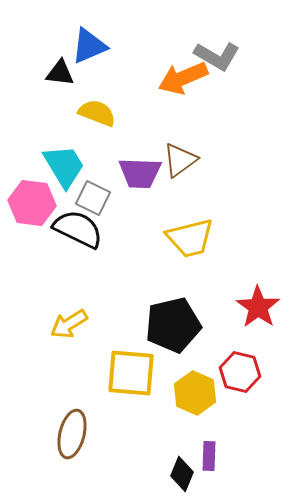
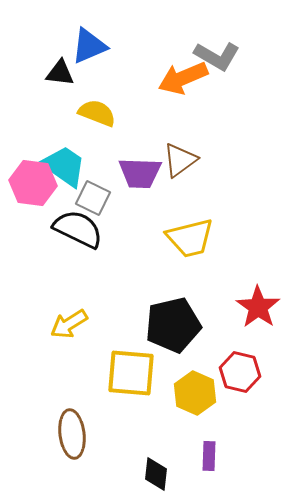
cyan trapezoid: rotated 24 degrees counterclockwise
pink hexagon: moved 1 px right, 20 px up
brown ellipse: rotated 21 degrees counterclockwise
black diamond: moved 26 px left; rotated 16 degrees counterclockwise
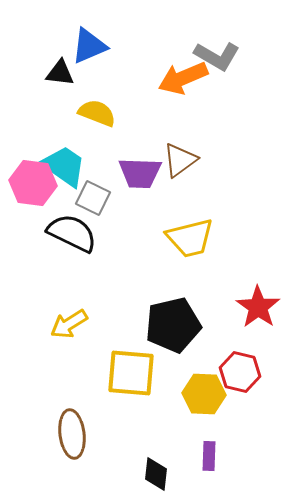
black semicircle: moved 6 px left, 4 px down
yellow hexagon: moved 9 px right, 1 px down; rotated 21 degrees counterclockwise
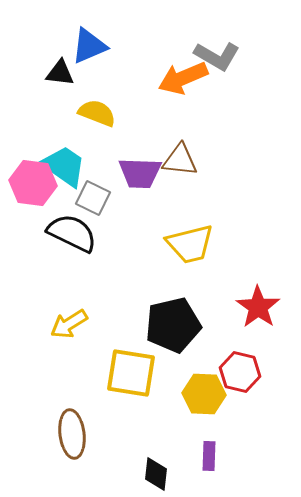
brown triangle: rotated 42 degrees clockwise
yellow trapezoid: moved 6 px down
yellow square: rotated 4 degrees clockwise
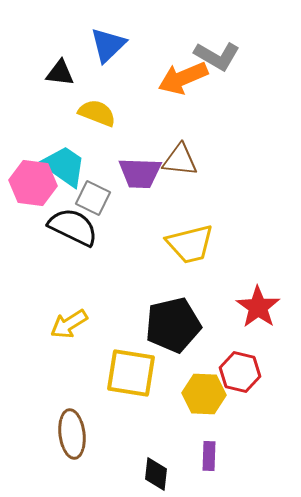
blue triangle: moved 19 px right, 1 px up; rotated 21 degrees counterclockwise
black semicircle: moved 1 px right, 6 px up
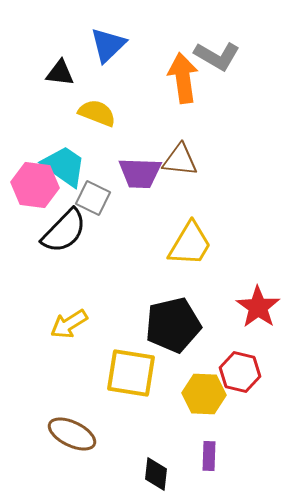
orange arrow: rotated 105 degrees clockwise
pink hexagon: moved 2 px right, 2 px down
black semicircle: moved 9 px left, 4 px down; rotated 108 degrees clockwise
yellow trapezoid: rotated 45 degrees counterclockwise
brown ellipse: rotated 57 degrees counterclockwise
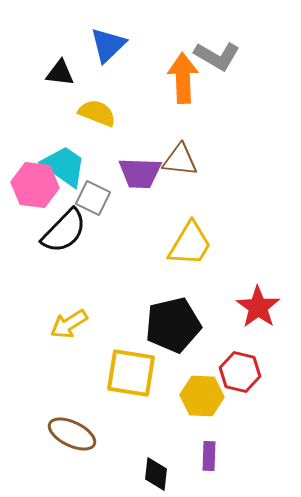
orange arrow: rotated 6 degrees clockwise
yellow hexagon: moved 2 px left, 2 px down
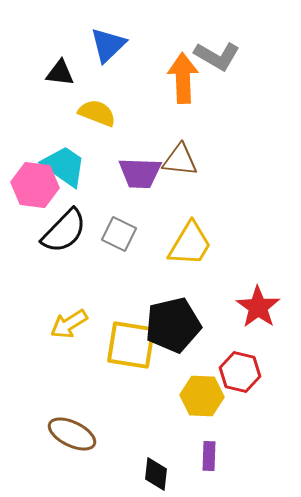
gray square: moved 26 px right, 36 px down
yellow square: moved 28 px up
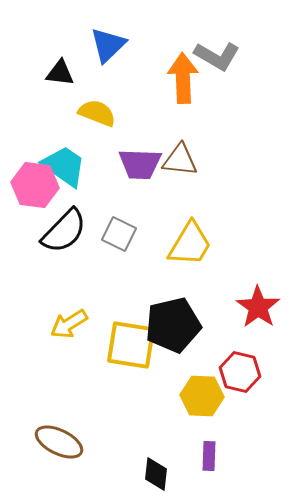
purple trapezoid: moved 9 px up
brown ellipse: moved 13 px left, 8 px down
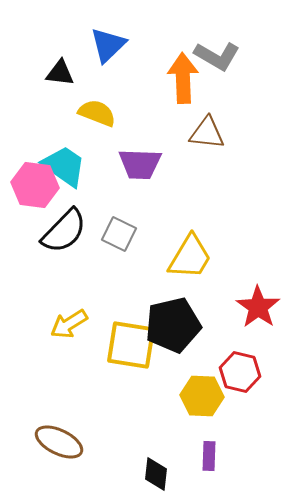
brown triangle: moved 27 px right, 27 px up
yellow trapezoid: moved 13 px down
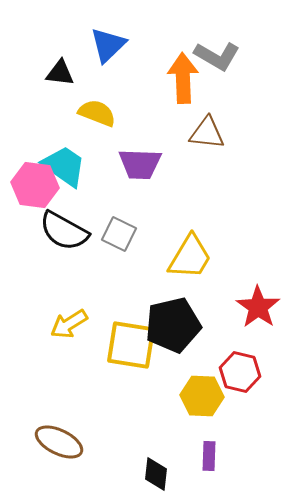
black semicircle: rotated 75 degrees clockwise
